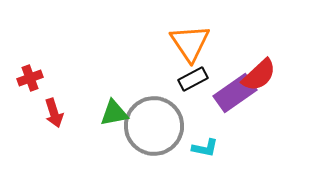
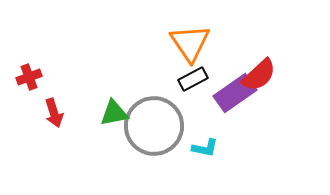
red cross: moved 1 px left, 1 px up
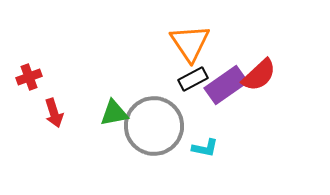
purple rectangle: moved 9 px left, 8 px up
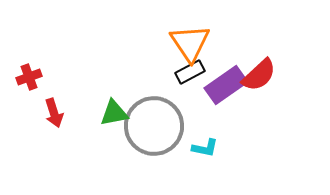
black rectangle: moved 3 px left, 7 px up
